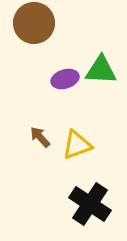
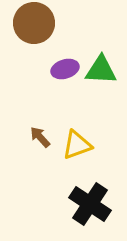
purple ellipse: moved 10 px up
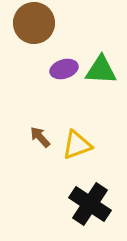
purple ellipse: moved 1 px left
